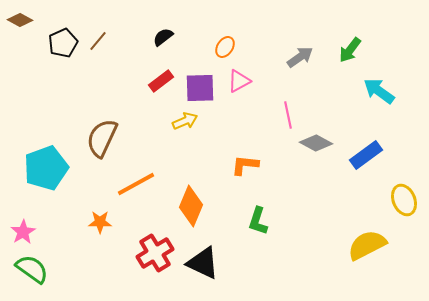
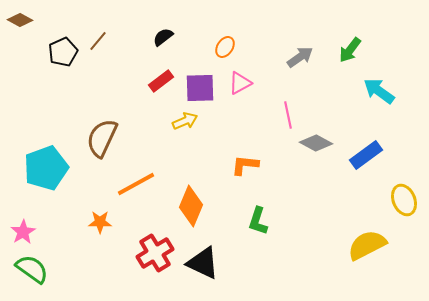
black pentagon: moved 9 px down
pink triangle: moved 1 px right, 2 px down
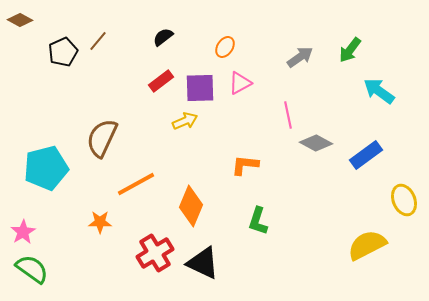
cyan pentagon: rotated 6 degrees clockwise
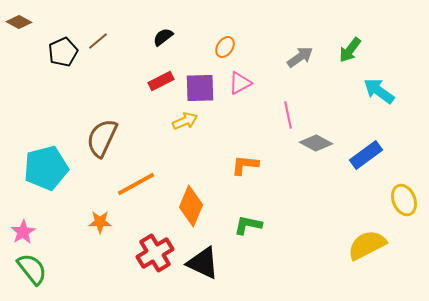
brown diamond: moved 1 px left, 2 px down
brown line: rotated 10 degrees clockwise
red rectangle: rotated 10 degrees clockwise
green L-shape: moved 10 px left, 4 px down; rotated 84 degrees clockwise
green semicircle: rotated 16 degrees clockwise
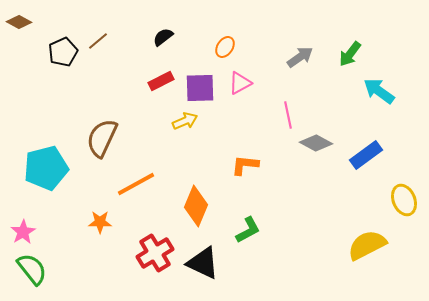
green arrow: moved 4 px down
orange diamond: moved 5 px right
green L-shape: moved 5 px down; rotated 140 degrees clockwise
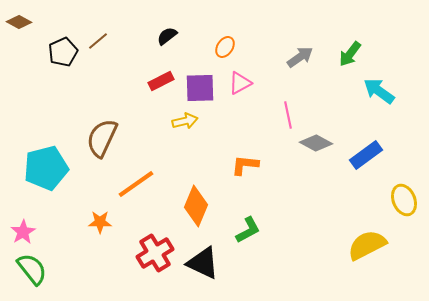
black semicircle: moved 4 px right, 1 px up
yellow arrow: rotated 10 degrees clockwise
orange line: rotated 6 degrees counterclockwise
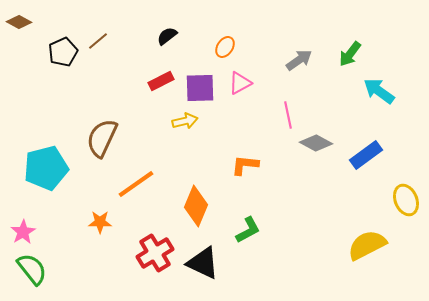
gray arrow: moved 1 px left, 3 px down
yellow ellipse: moved 2 px right
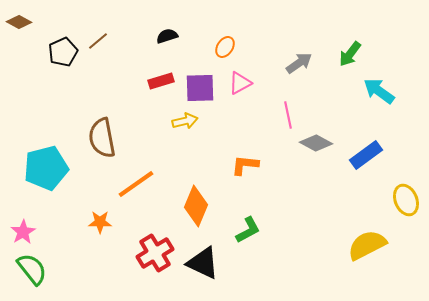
black semicircle: rotated 20 degrees clockwise
gray arrow: moved 3 px down
red rectangle: rotated 10 degrees clockwise
brown semicircle: rotated 36 degrees counterclockwise
